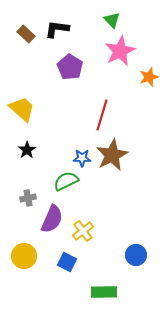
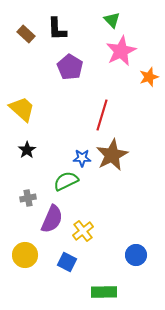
black L-shape: rotated 100 degrees counterclockwise
pink star: moved 1 px right
yellow circle: moved 1 px right, 1 px up
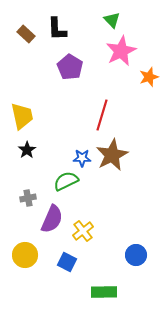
yellow trapezoid: moved 7 px down; rotated 36 degrees clockwise
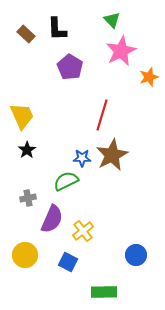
yellow trapezoid: rotated 12 degrees counterclockwise
blue square: moved 1 px right
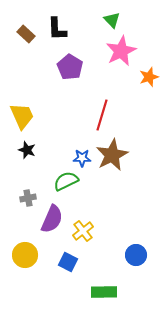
black star: rotated 18 degrees counterclockwise
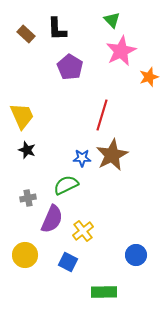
green semicircle: moved 4 px down
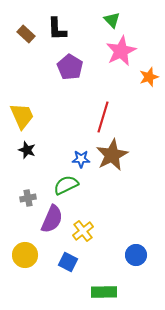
red line: moved 1 px right, 2 px down
blue star: moved 1 px left, 1 px down
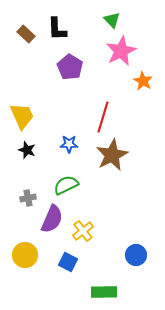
orange star: moved 6 px left, 4 px down; rotated 24 degrees counterclockwise
blue star: moved 12 px left, 15 px up
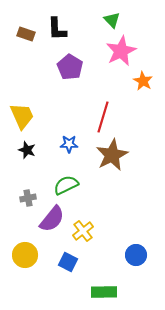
brown rectangle: rotated 24 degrees counterclockwise
purple semicircle: rotated 16 degrees clockwise
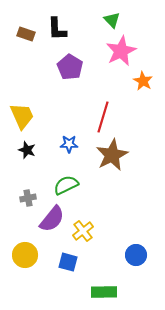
blue square: rotated 12 degrees counterclockwise
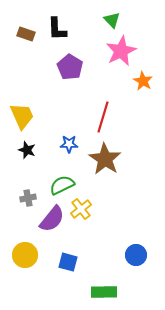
brown star: moved 7 px left, 4 px down; rotated 12 degrees counterclockwise
green semicircle: moved 4 px left
yellow cross: moved 2 px left, 22 px up
